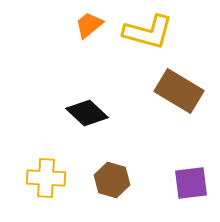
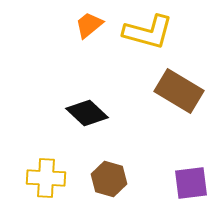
brown hexagon: moved 3 px left, 1 px up
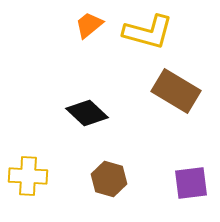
brown rectangle: moved 3 px left
yellow cross: moved 18 px left, 2 px up
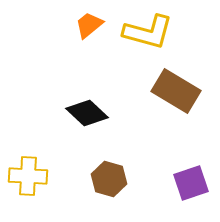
purple square: rotated 12 degrees counterclockwise
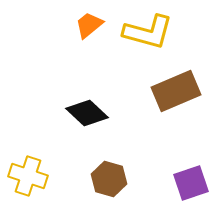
brown rectangle: rotated 54 degrees counterclockwise
yellow cross: rotated 15 degrees clockwise
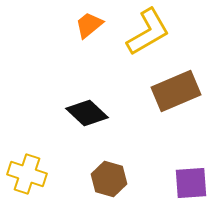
yellow L-shape: rotated 45 degrees counterclockwise
yellow cross: moved 1 px left, 2 px up
purple square: rotated 15 degrees clockwise
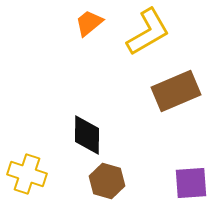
orange trapezoid: moved 2 px up
black diamond: moved 22 px down; rotated 48 degrees clockwise
brown hexagon: moved 2 px left, 2 px down
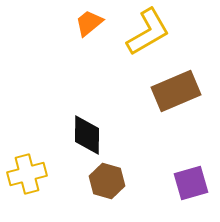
yellow cross: rotated 33 degrees counterclockwise
purple square: rotated 12 degrees counterclockwise
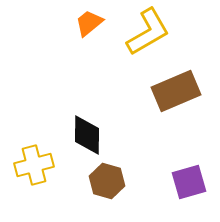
yellow cross: moved 7 px right, 9 px up
purple square: moved 2 px left, 1 px up
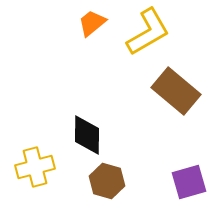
orange trapezoid: moved 3 px right
brown rectangle: rotated 63 degrees clockwise
yellow cross: moved 1 px right, 2 px down
